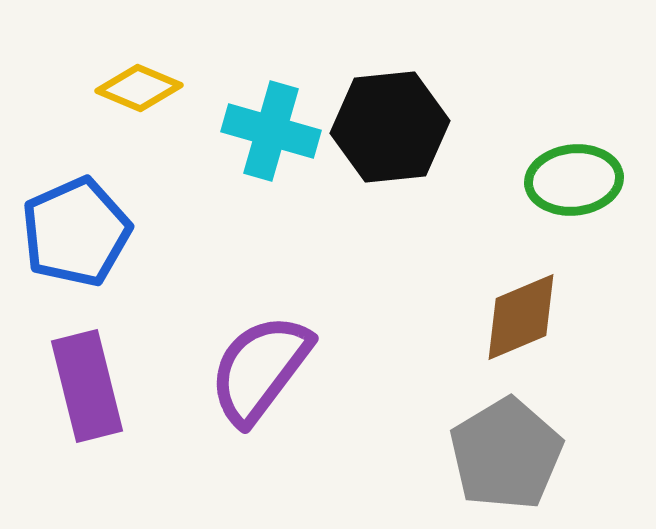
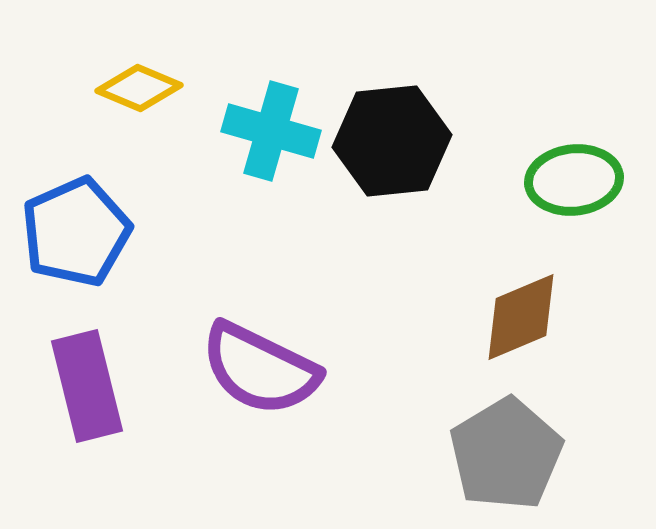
black hexagon: moved 2 px right, 14 px down
purple semicircle: rotated 101 degrees counterclockwise
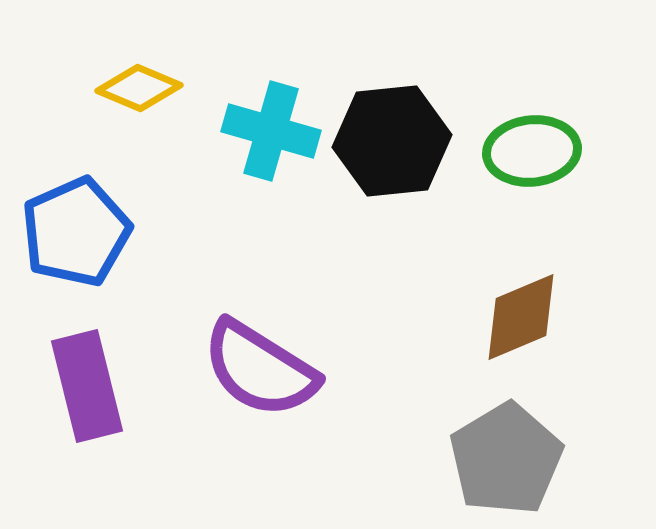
green ellipse: moved 42 px left, 29 px up
purple semicircle: rotated 6 degrees clockwise
gray pentagon: moved 5 px down
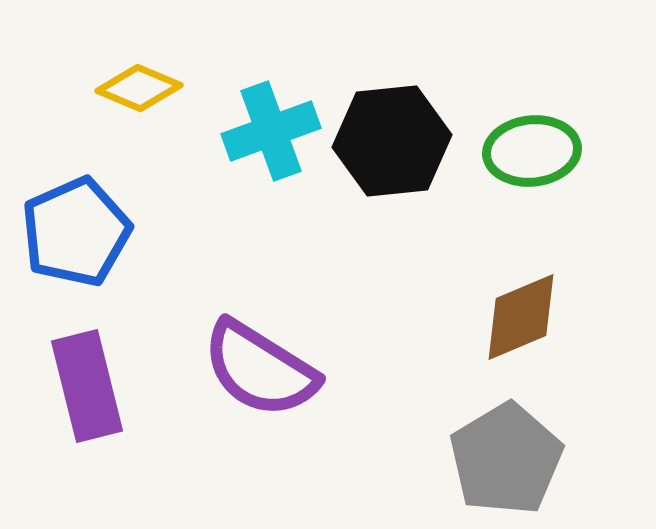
cyan cross: rotated 36 degrees counterclockwise
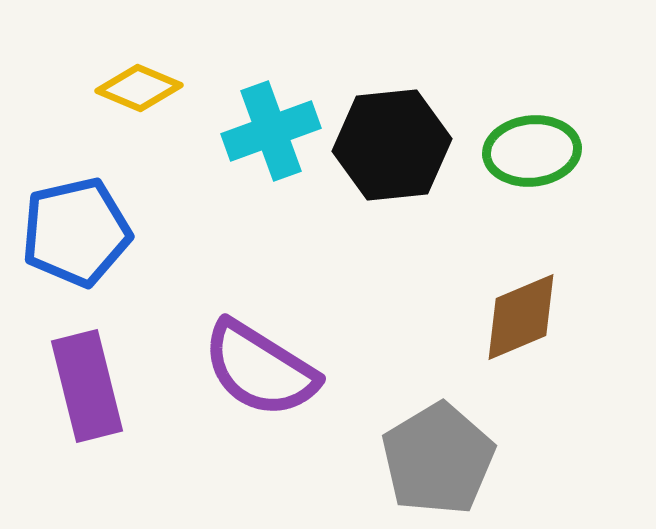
black hexagon: moved 4 px down
blue pentagon: rotated 11 degrees clockwise
gray pentagon: moved 68 px left
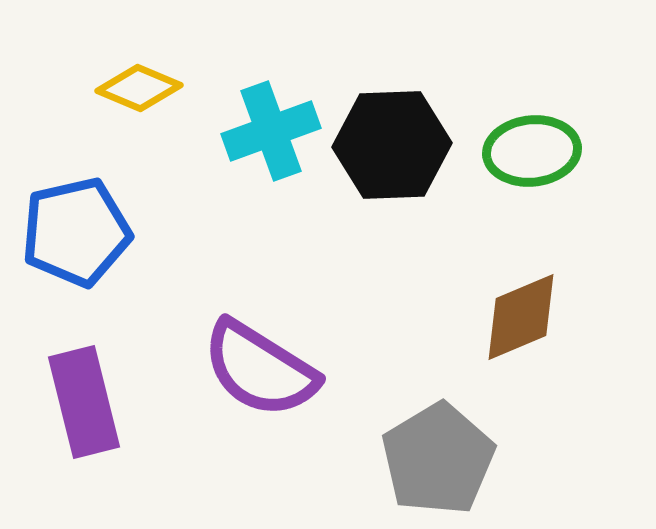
black hexagon: rotated 4 degrees clockwise
purple rectangle: moved 3 px left, 16 px down
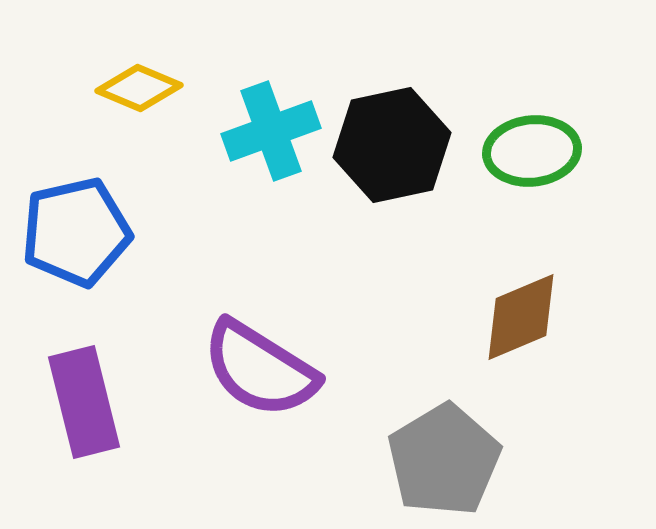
black hexagon: rotated 10 degrees counterclockwise
gray pentagon: moved 6 px right, 1 px down
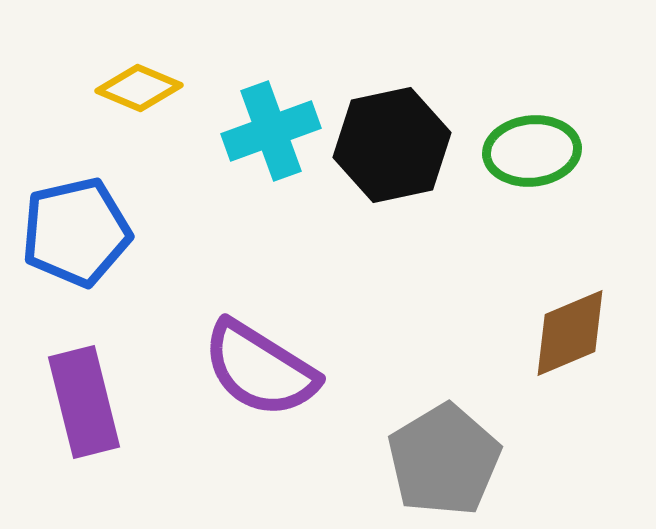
brown diamond: moved 49 px right, 16 px down
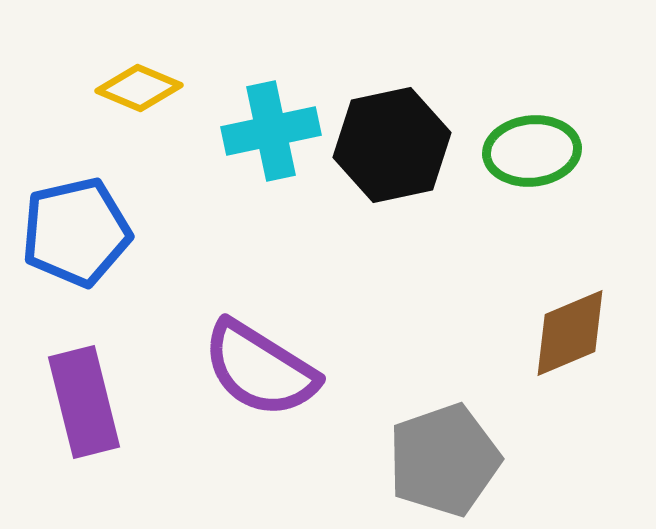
cyan cross: rotated 8 degrees clockwise
gray pentagon: rotated 12 degrees clockwise
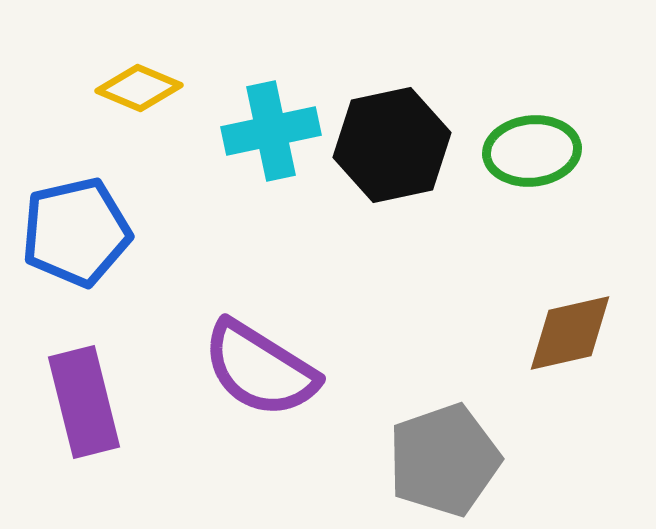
brown diamond: rotated 10 degrees clockwise
